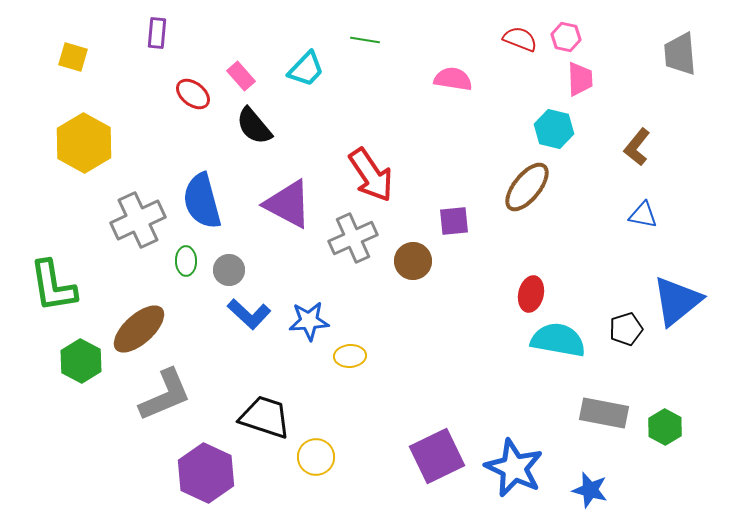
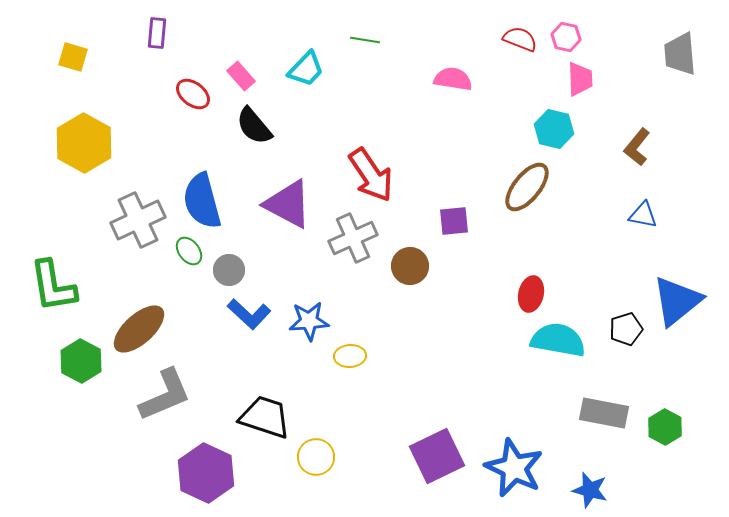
green ellipse at (186, 261): moved 3 px right, 10 px up; rotated 36 degrees counterclockwise
brown circle at (413, 261): moved 3 px left, 5 px down
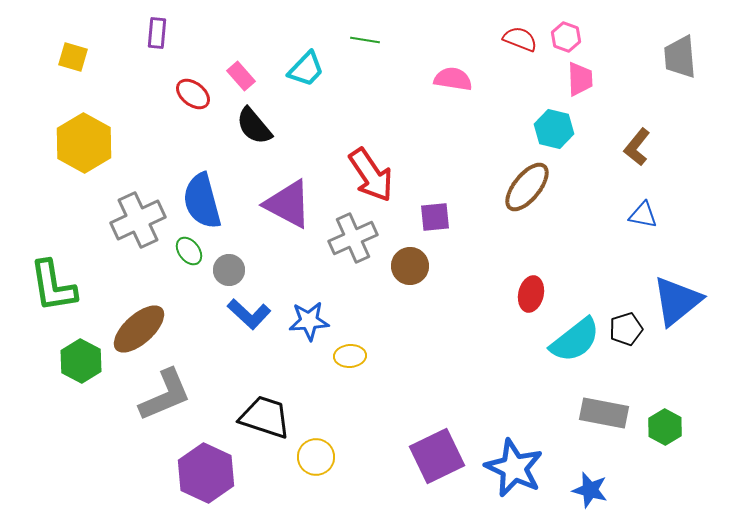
pink hexagon at (566, 37): rotated 8 degrees clockwise
gray trapezoid at (680, 54): moved 3 px down
purple square at (454, 221): moved 19 px left, 4 px up
cyan semicircle at (558, 340): moved 17 px right; rotated 132 degrees clockwise
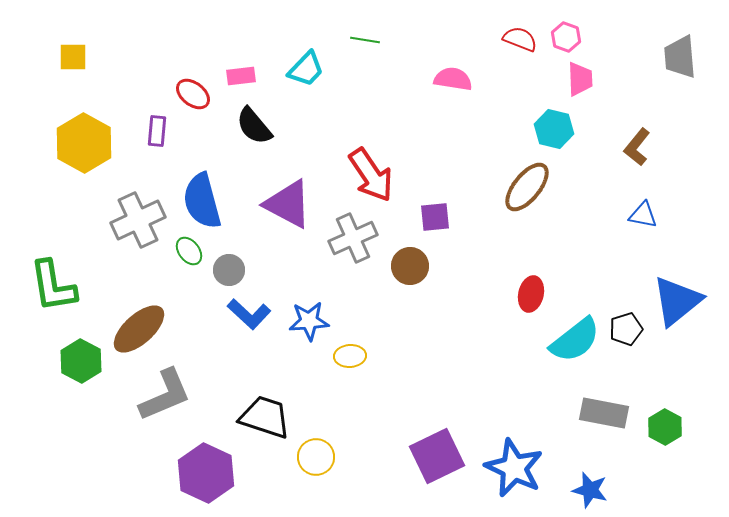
purple rectangle at (157, 33): moved 98 px down
yellow square at (73, 57): rotated 16 degrees counterclockwise
pink rectangle at (241, 76): rotated 56 degrees counterclockwise
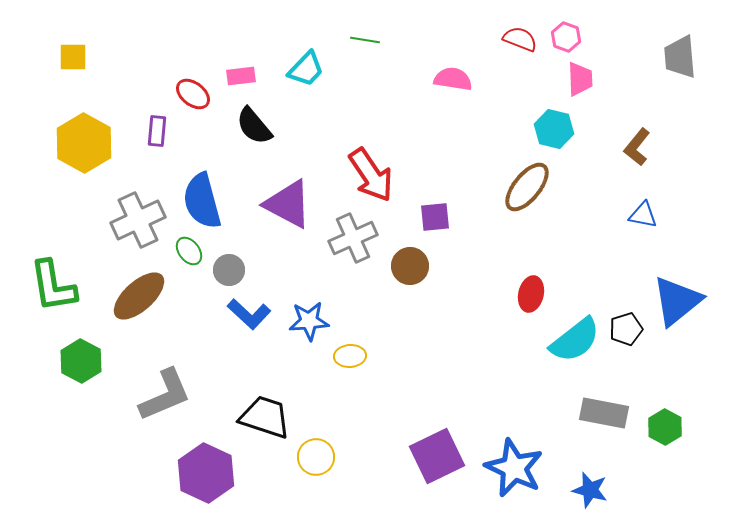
brown ellipse at (139, 329): moved 33 px up
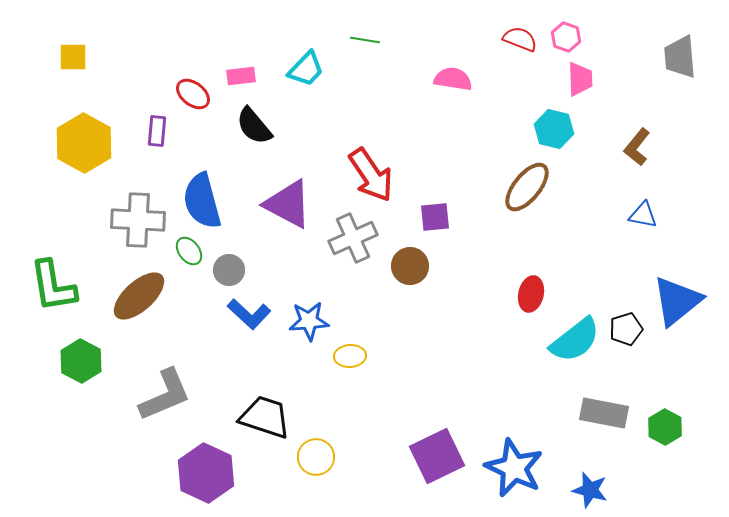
gray cross at (138, 220): rotated 28 degrees clockwise
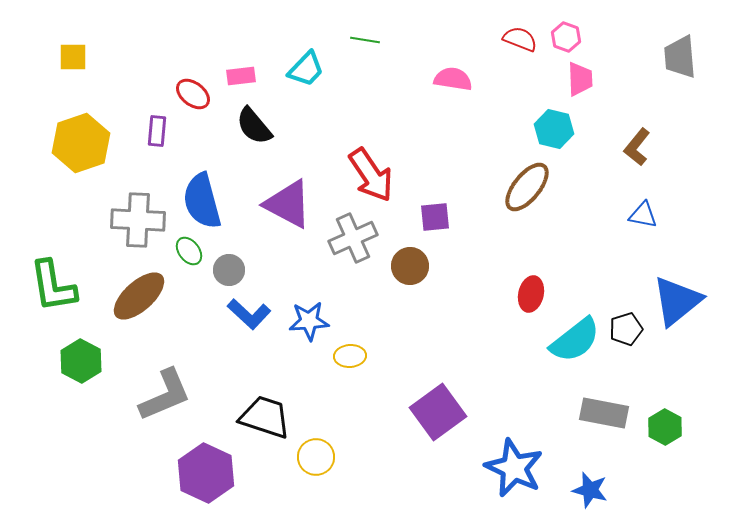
yellow hexagon at (84, 143): moved 3 px left; rotated 12 degrees clockwise
purple square at (437, 456): moved 1 px right, 44 px up; rotated 10 degrees counterclockwise
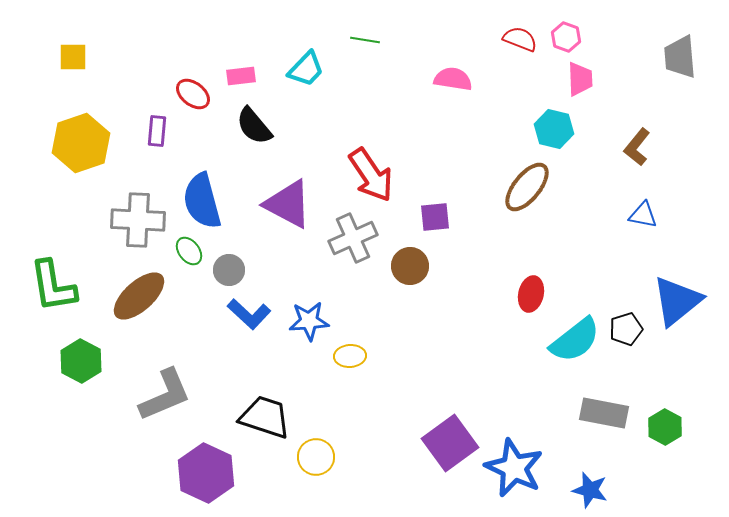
purple square at (438, 412): moved 12 px right, 31 px down
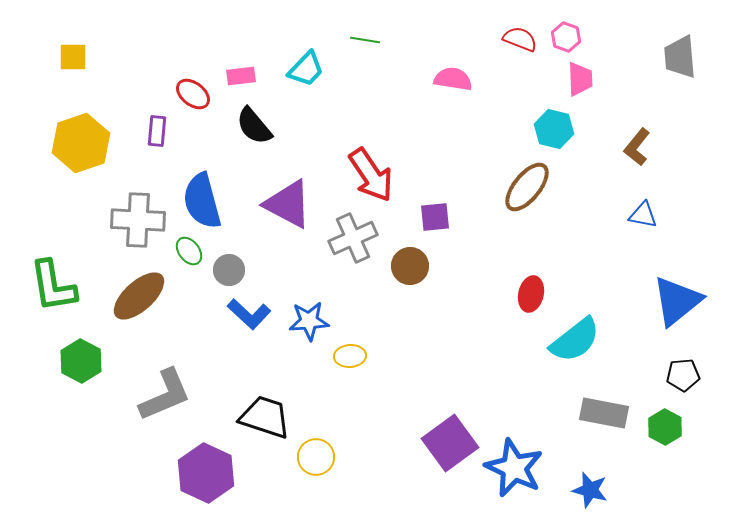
black pentagon at (626, 329): moved 57 px right, 46 px down; rotated 12 degrees clockwise
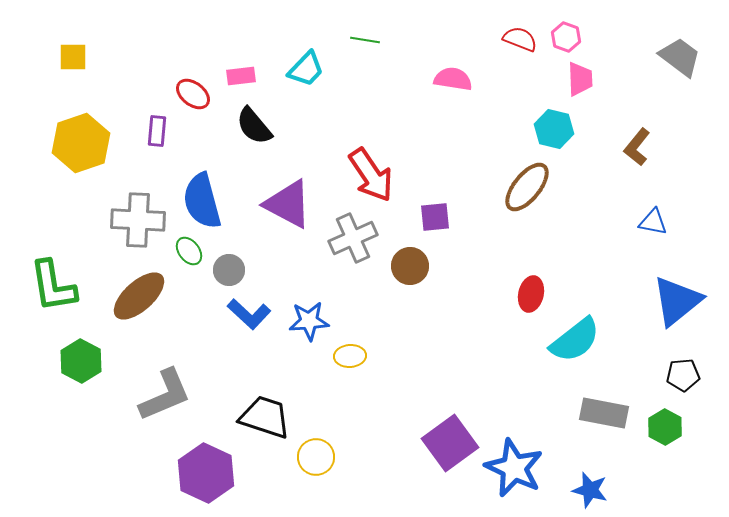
gray trapezoid at (680, 57): rotated 132 degrees clockwise
blue triangle at (643, 215): moved 10 px right, 7 px down
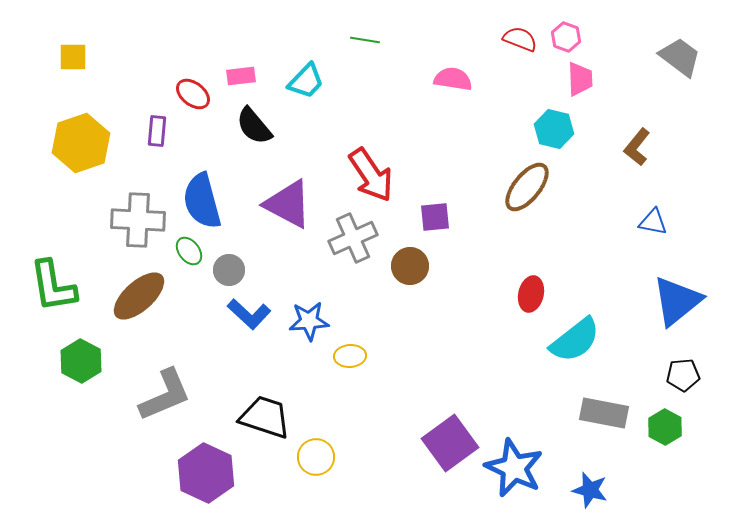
cyan trapezoid at (306, 69): moved 12 px down
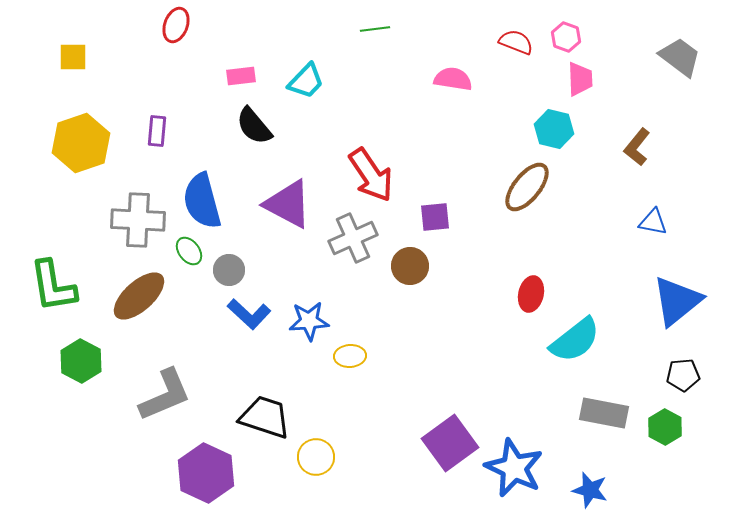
red semicircle at (520, 39): moved 4 px left, 3 px down
green line at (365, 40): moved 10 px right, 11 px up; rotated 16 degrees counterclockwise
red ellipse at (193, 94): moved 17 px left, 69 px up; rotated 72 degrees clockwise
